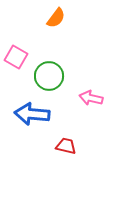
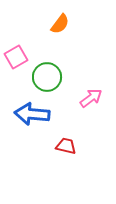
orange semicircle: moved 4 px right, 6 px down
pink square: rotated 30 degrees clockwise
green circle: moved 2 px left, 1 px down
pink arrow: rotated 130 degrees clockwise
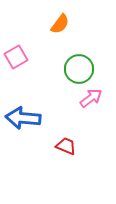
green circle: moved 32 px right, 8 px up
blue arrow: moved 9 px left, 4 px down
red trapezoid: rotated 10 degrees clockwise
